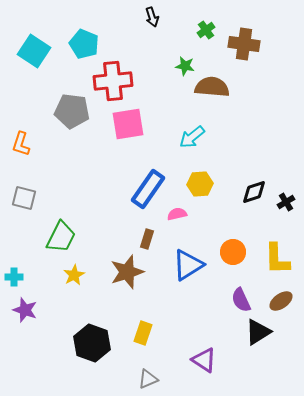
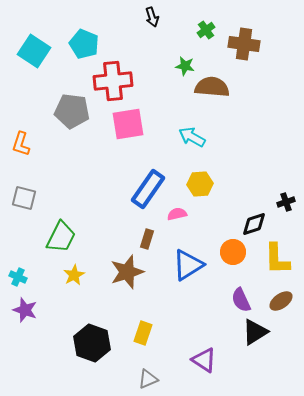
cyan arrow: rotated 68 degrees clockwise
black diamond: moved 32 px down
black cross: rotated 12 degrees clockwise
cyan cross: moved 4 px right; rotated 24 degrees clockwise
black triangle: moved 3 px left
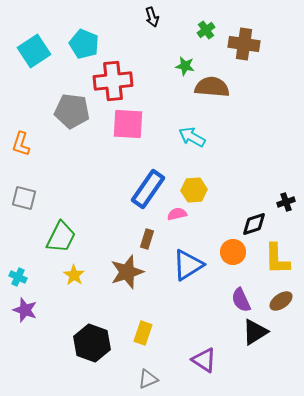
cyan square: rotated 24 degrees clockwise
pink square: rotated 12 degrees clockwise
yellow hexagon: moved 6 px left, 6 px down
yellow star: rotated 10 degrees counterclockwise
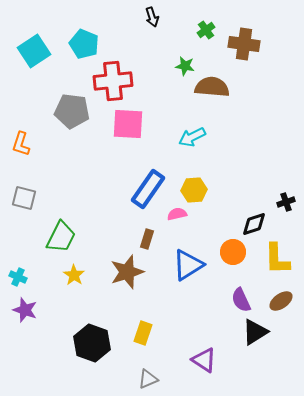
cyan arrow: rotated 56 degrees counterclockwise
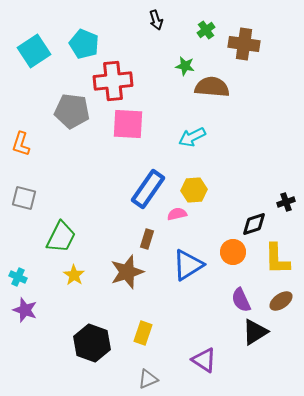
black arrow: moved 4 px right, 3 px down
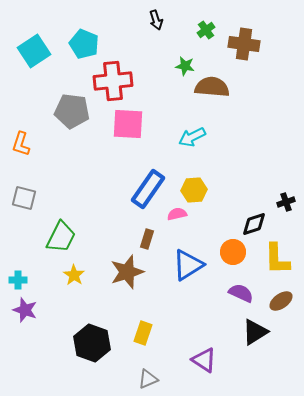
cyan cross: moved 3 px down; rotated 24 degrees counterclockwise
purple semicircle: moved 7 px up; rotated 140 degrees clockwise
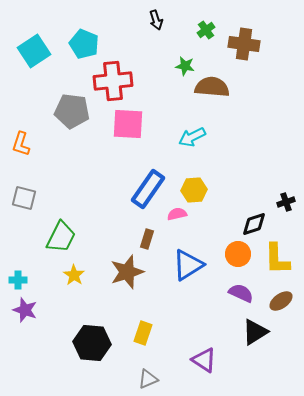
orange circle: moved 5 px right, 2 px down
black hexagon: rotated 15 degrees counterclockwise
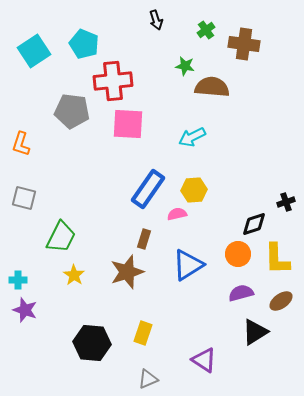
brown rectangle: moved 3 px left
purple semicircle: rotated 40 degrees counterclockwise
